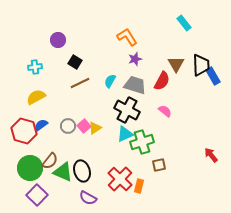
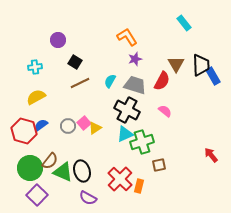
pink square: moved 3 px up
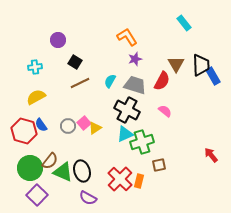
blue semicircle: rotated 88 degrees counterclockwise
orange rectangle: moved 5 px up
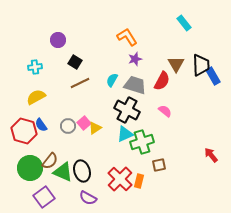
cyan semicircle: moved 2 px right, 1 px up
purple square: moved 7 px right, 2 px down; rotated 10 degrees clockwise
